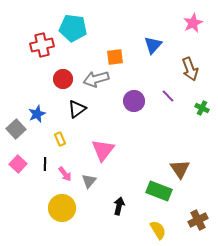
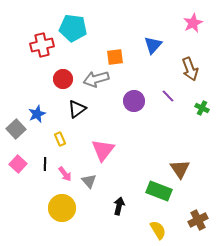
gray triangle: rotated 21 degrees counterclockwise
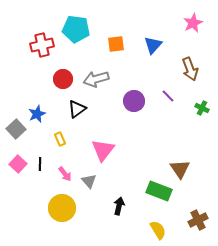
cyan pentagon: moved 3 px right, 1 px down
orange square: moved 1 px right, 13 px up
black line: moved 5 px left
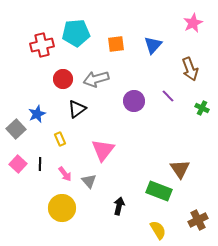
cyan pentagon: moved 4 px down; rotated 12 degrees counterclockwise
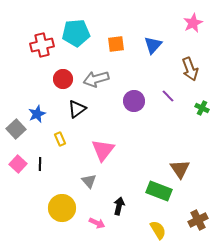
pink arrow: moved 32 px right, 49 px down; rotated 28 degrees counterclockwise
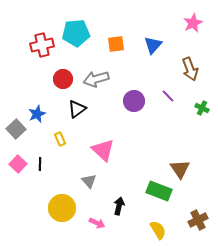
pink triangle: rotated 25 degrees counterclockwise
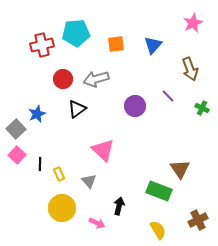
purple circle: moved 1 px right, 5 px down
yellow rectangle: moved 1 px left, 35 px down
pink square: moved 1 px left, 9 px up
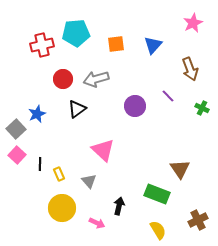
green rectangle: moved 2 px left, 3 px down
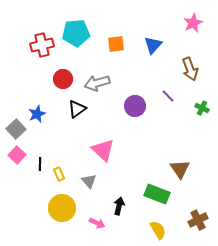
gray arrow: moved 1 px right, 4 px down
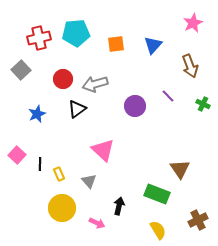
red cross: moved 3 px left, 7 px up
brown arrow: moved 3 px up
gray arrow: moved 2 px left, 1 px down
green cross: moved 1 px right, 4 px up
gray square: moved 5 px right, 59 px up
